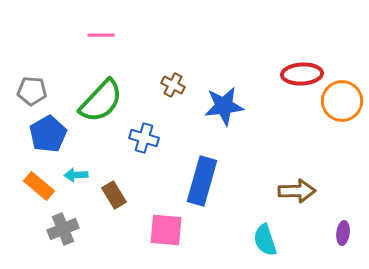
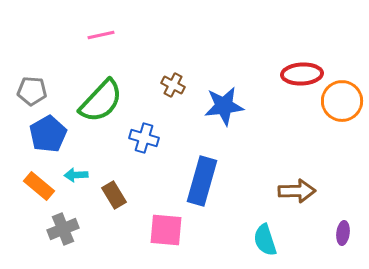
pink line: rotated 12 degrees counterclockwise
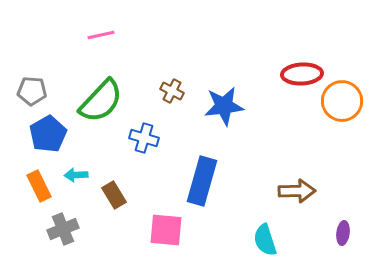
brown cross: moved 1 px left, 6 px down
orange rectangle: rotated 24 degrees clockwise
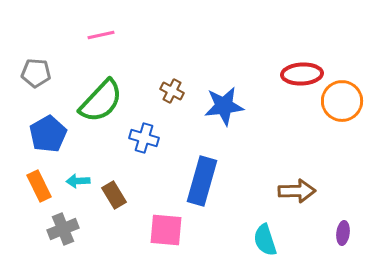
gray pentagon: moved 4 px right, 18 px up
cyan arrow: moved 2 px right, 6 px down
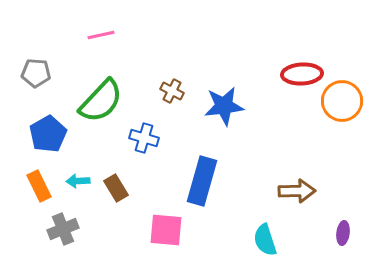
brown rectangle: moved 2 px right, 7 px up
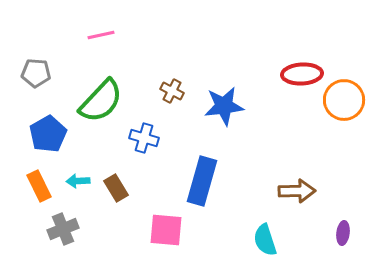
orange circle: moved 2 px right, 1 px up
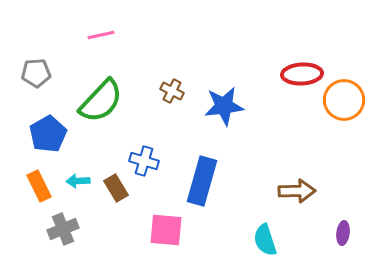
gray pentagon: rotated 8 degrees counterclockwise
blue cross: moved 23 px down
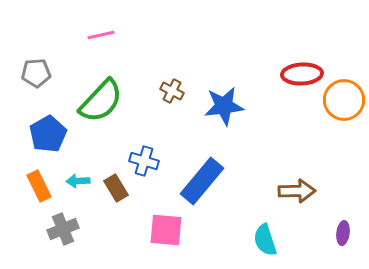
blue rectangle: rotated 24 degrees clockwise
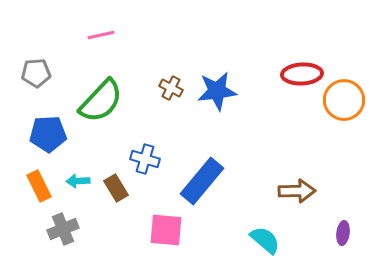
brown cross: moved 1 px left, 3 px up
blue star: moved 7 px left, 15 px up
blue pentagon: rotated 27 degrees clockwise
blue cross: moved 1 px right, 2 px up
cyan semicircle: rotated 148 degrees clockwise
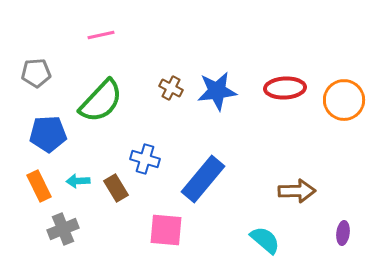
red ellipse: moved 17 px left, 14 px down
blue rectangle: moved 1 px right, 2 px up
